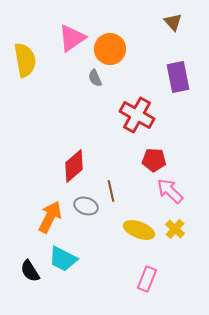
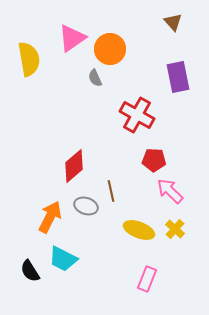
yellow semicircle: moved 4 px right, 1 px up
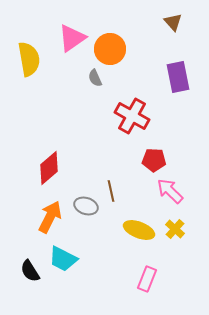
red cross: moved 5 px left, 1 px down
red diamond: moved 25 px left, 2 px down
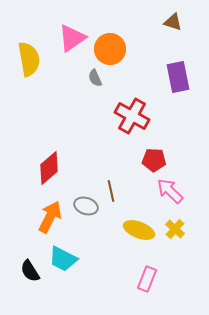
brown triangle: rotated 30 degrees counterclockwise
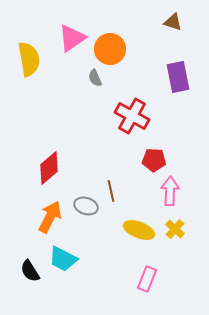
pink arrow: rotated 48 degrees clockwise
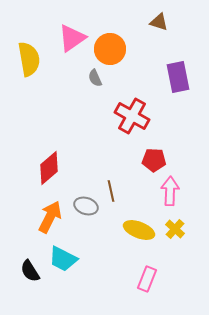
brown triangle: moved 14 px left
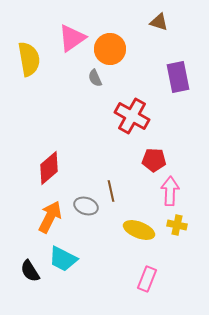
yellow cross: moved 2 px right, 4 px up; rotated 30 degrees counterclockwise
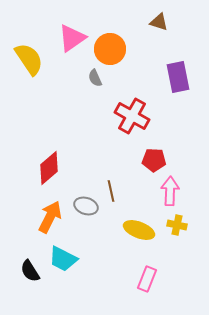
yellow semicircle: rotated 24 degrees counterclockwise
